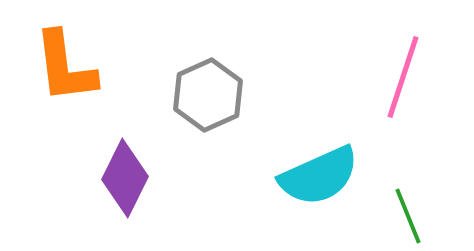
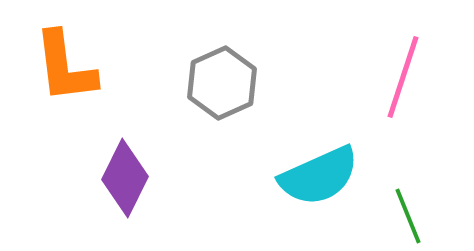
gray hexagon: moved 14 px right, 12 px up
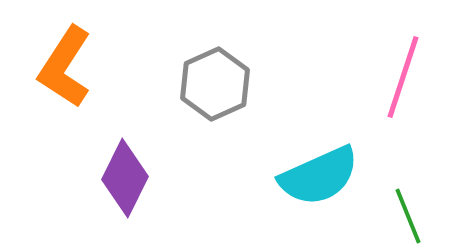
orange L-shape: rotated 40 degrees clockwise
gray hexagon: moved 7 px left, 1 px down
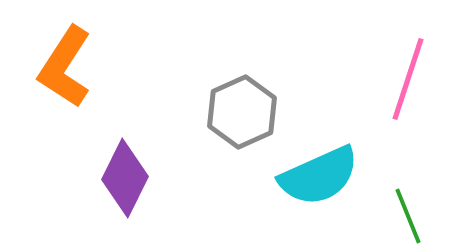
pink line: moved 5 px right, 2 px down
gray hexagon: moved 27 px right, 28 px down
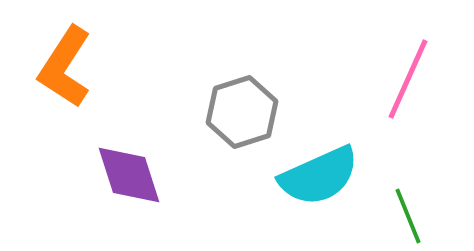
pink line: rotated 6 degrees clockwise
gray hexagon: rotated 6 degrees clockwise
purple diamond: moved 4 px right, 3 px up; rotated 44 degrees counterclockwise
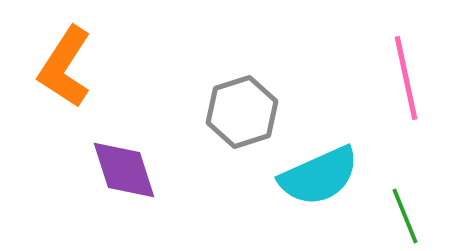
pink line: moved 2 px left, 1 px up; rotated 36 degrees counterclockwise
purple diamond: moved 5 px left, 5 px up
green line: moved 3 px left
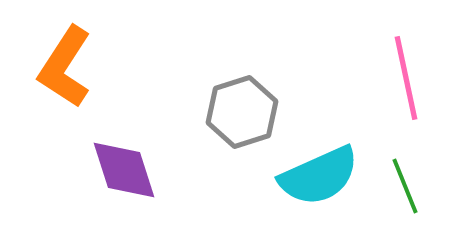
green line: moved 30 px up
